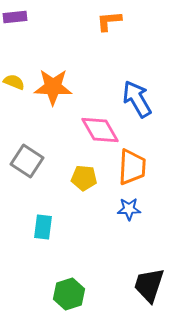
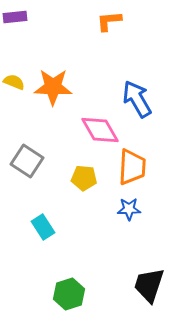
cyan rectangle: rotated 40 degrees counterclockwise
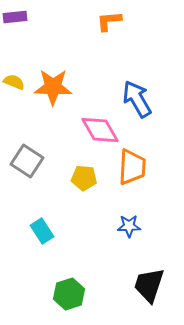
blue star: moved 17 px down
cyan rectangle: moved 1 px left, 4 px down
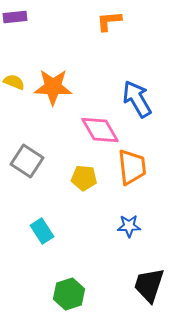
orange trapezoid: rotated 9 degrees counterclockwise
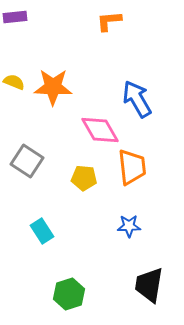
black trapezoid: rotated 9 degrees counterclockwise
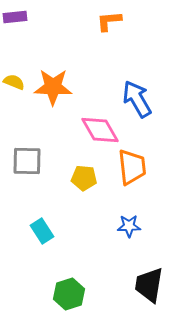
gray square: rotated 32 degrees counterclockwise
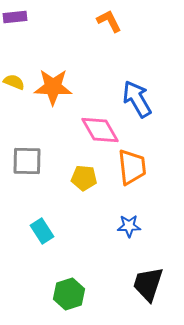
orange L-shape: rotated 68 degrees clockwise
black trapezoid: moved 1 px left, 1 px up; rotated 9 degrees clockwise
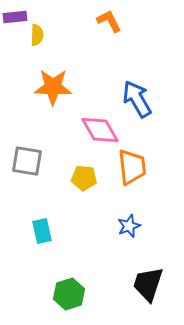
yellow semicircle: moved 23 px right, 47 px up; rotated 70 degrees clockwise
gray square: rotated 8 degrees clockwise
blue star: rotated 20 degrees counterclockwise
cyan rectangle: rotated 20 degrees clockwise
